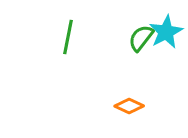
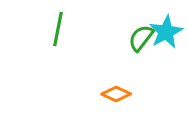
green line: moved 10 px left, 8 px up
orange diamond: moved 13 px left, 12 px up
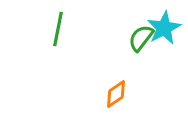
cyan star: moved 2 px left, 4 px up
orange diamond: rotated 60 degrees counterclockwise
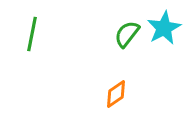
green line: moved 26 px left, 5 px down
green semicircle: moved 14 px left, 4 px up
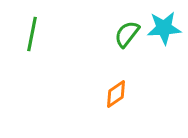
cyan star: rotated 24 degrees clockwise
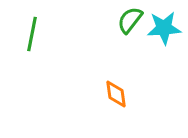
green semicircle: moved 3 px right, 14 px up
orange diamond: rotated 64 degrees counterclockwise
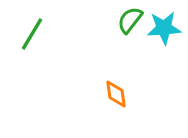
green line: rotated 20 degrees clockwise
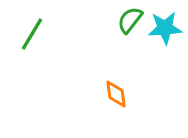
cyan star: moved 1 px right
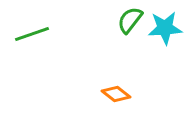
green line: rotated 40 degrees clockwise
orange diamond: rotated 44 degrees counterclockwise
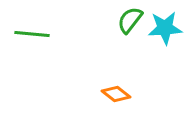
green line: rotated 24 degrees clockwise
